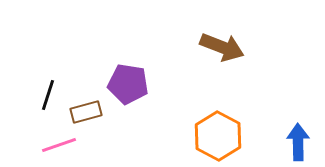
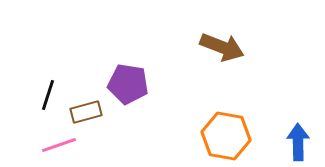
orange hexagon: moved 8 px right; rotated 18 degrees counterclockwise
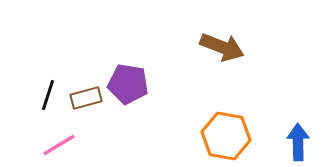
brown rectangle: moved 14 px up
pink line: rotated 12 degrees counterclockwise
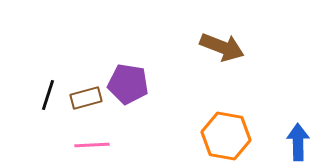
pink line: moved 33 px right; rotated 28 degrees clockwise
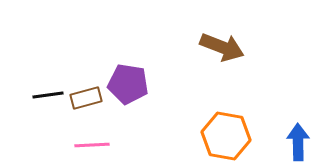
black line: rotated 64 degrees clockwise
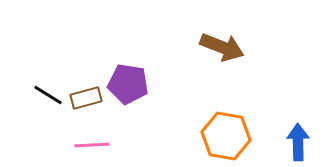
black line: rotated 40 degrees clockwise
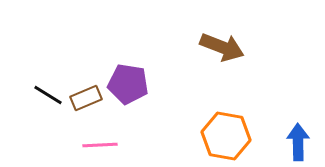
brown rectangle: rotated 8 degrees counterclockwise
pink line: moved 8 px right
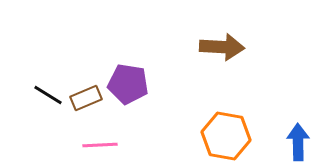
brown arrow: rotated 18 degrees counterclockwise
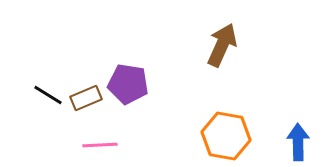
brown arrow: moved 2 px up; rotated 69 degrees counterclockwise
